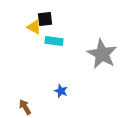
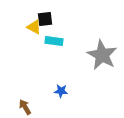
gray star: moved 1 px down
blue star: rotated 16 degrees counterclockwise
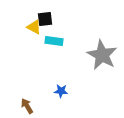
brown arrow: moved 2 px right, 1 px up
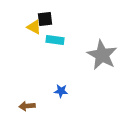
cyan rectangle: moved 1 px right, 1 px up
brown arrow: rotated 63 degrees counterclockwise
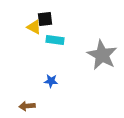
blue star: moved 10 px left, 10 px up
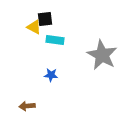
blue star: moved 6 px up
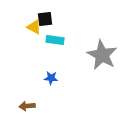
blue star: moved 3 px down
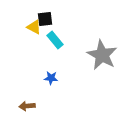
cyan rectangle: rotated 42 degrees clockwise
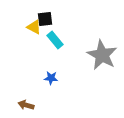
brown arrow: moved 1 px left, 1 px up; rotated 21 degrees clockwise
